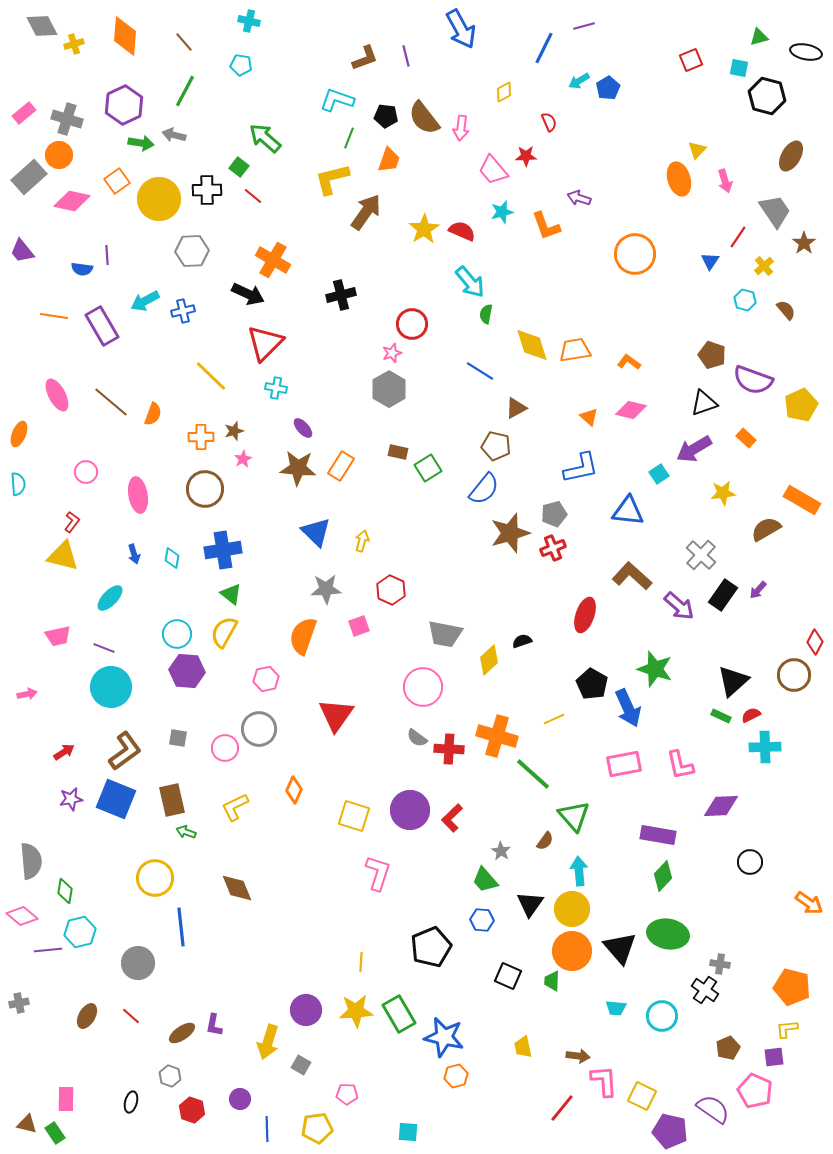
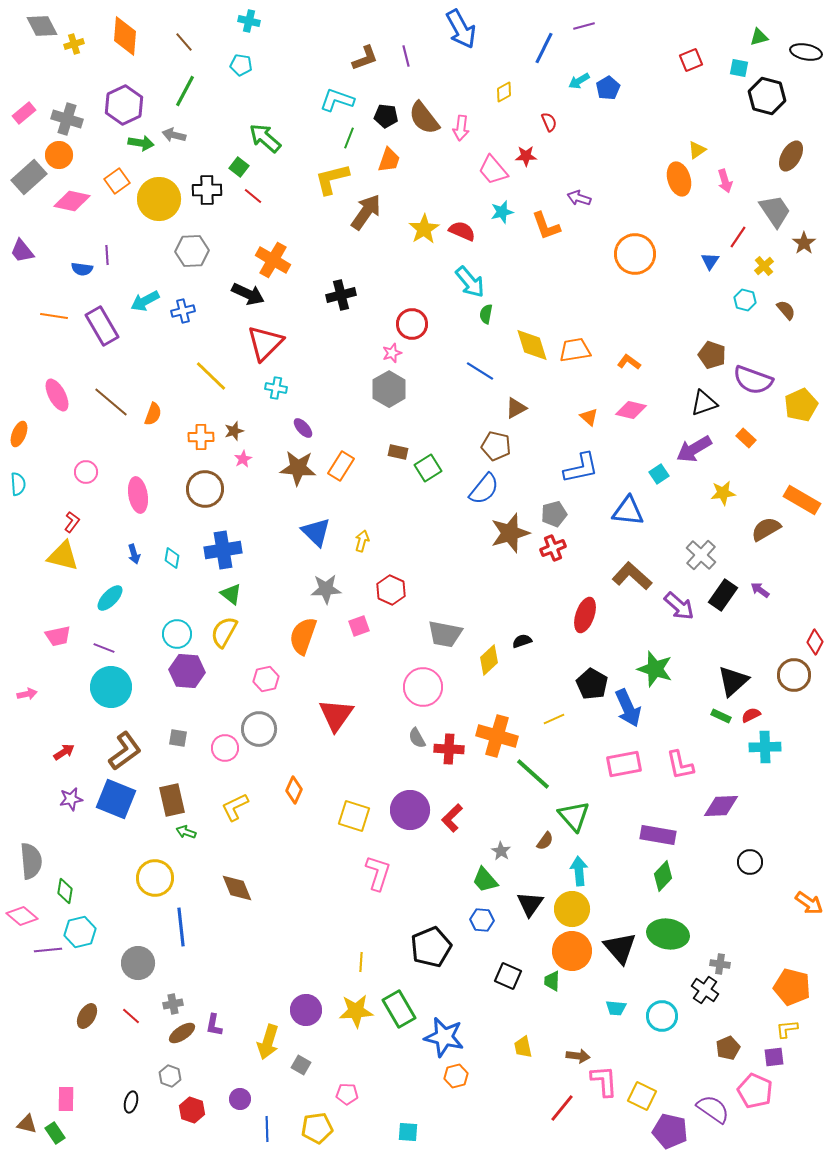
yellow triangle at (697, 150): rotated 12 degrees clockwise
purple arrow at (758, 590): moved 2 px right; rotated 84 degrees clockwise
gray semicircle at (417, 738): rotated 25 degrees clockwise
gray cross at (19, 1003): moved 154 px right, 1 px down
green rectangle at (399, 1014): moved 5 px up
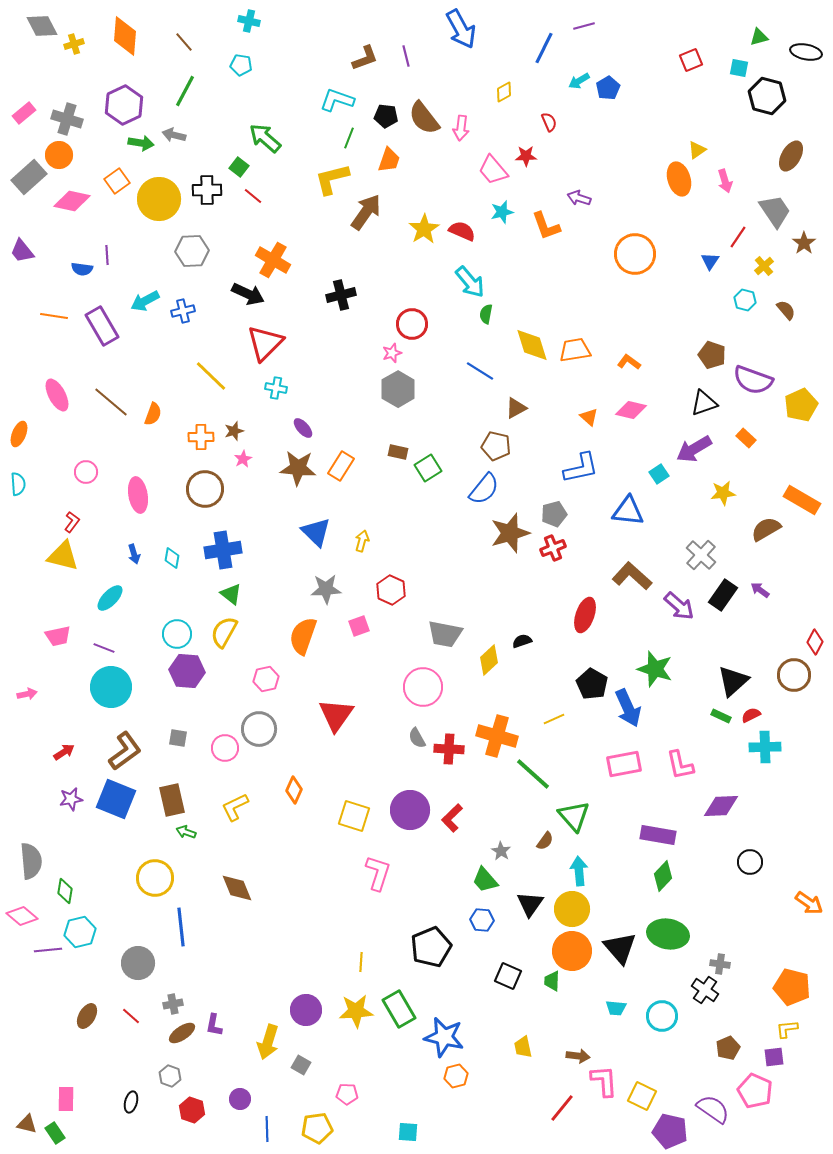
gray hexagon at (389, 389): moved 9 px right
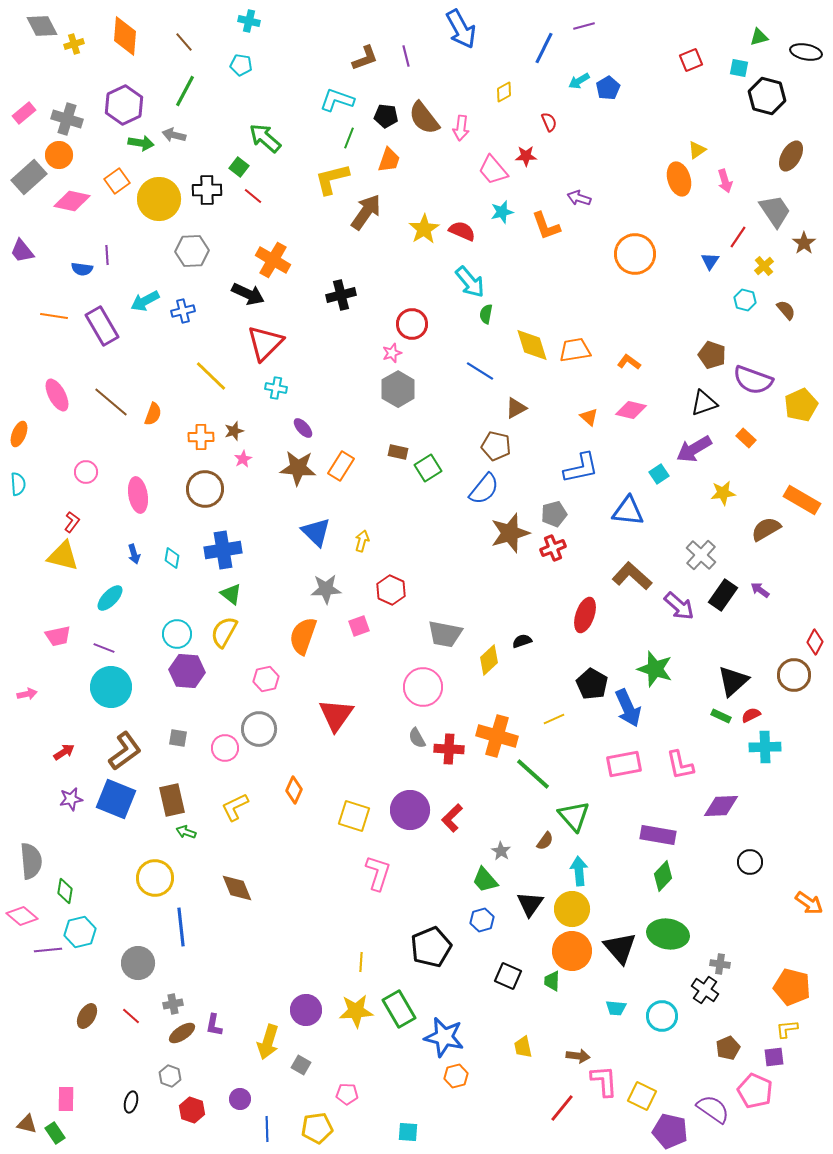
blue hexagon at (482, 920): rotated 20 degrees counterclockwise
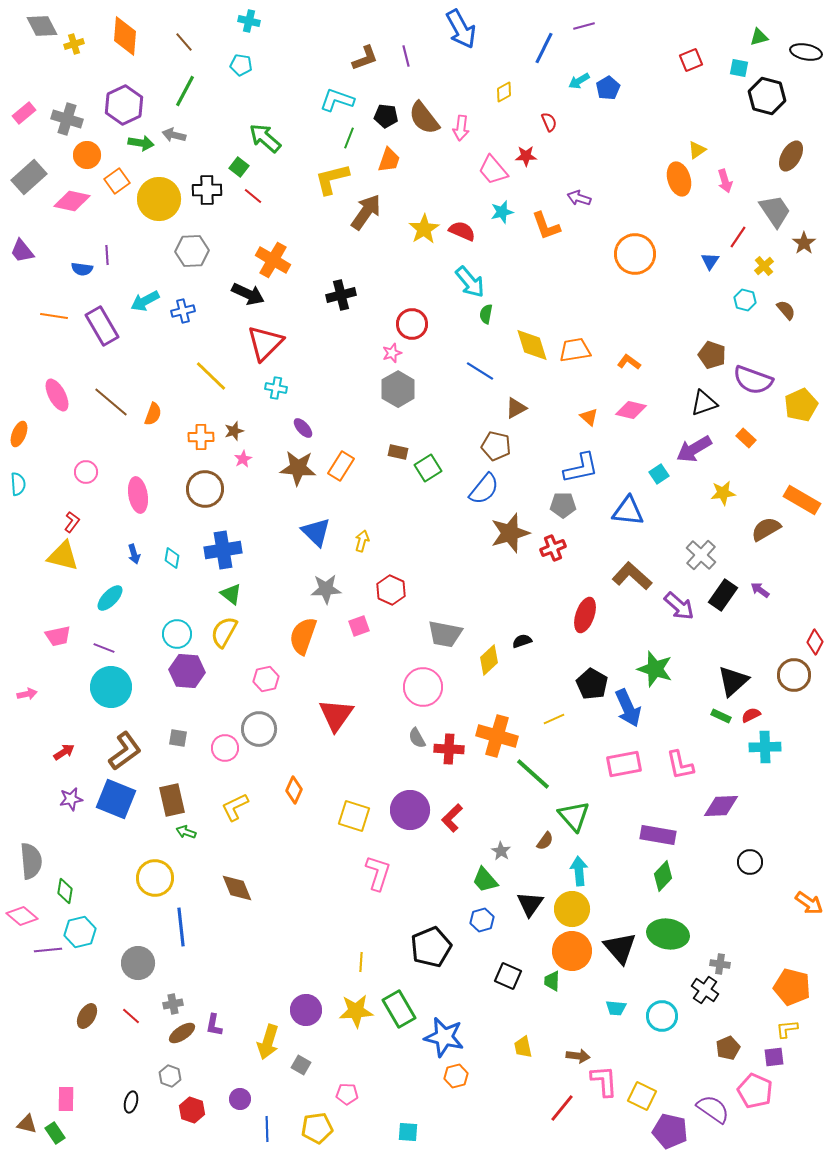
orange circle at (59, 155): moved 28 px right
gray pentagon at (554, 514): moved 9 px right, 9 px up; rotated 15 degrees clockwise
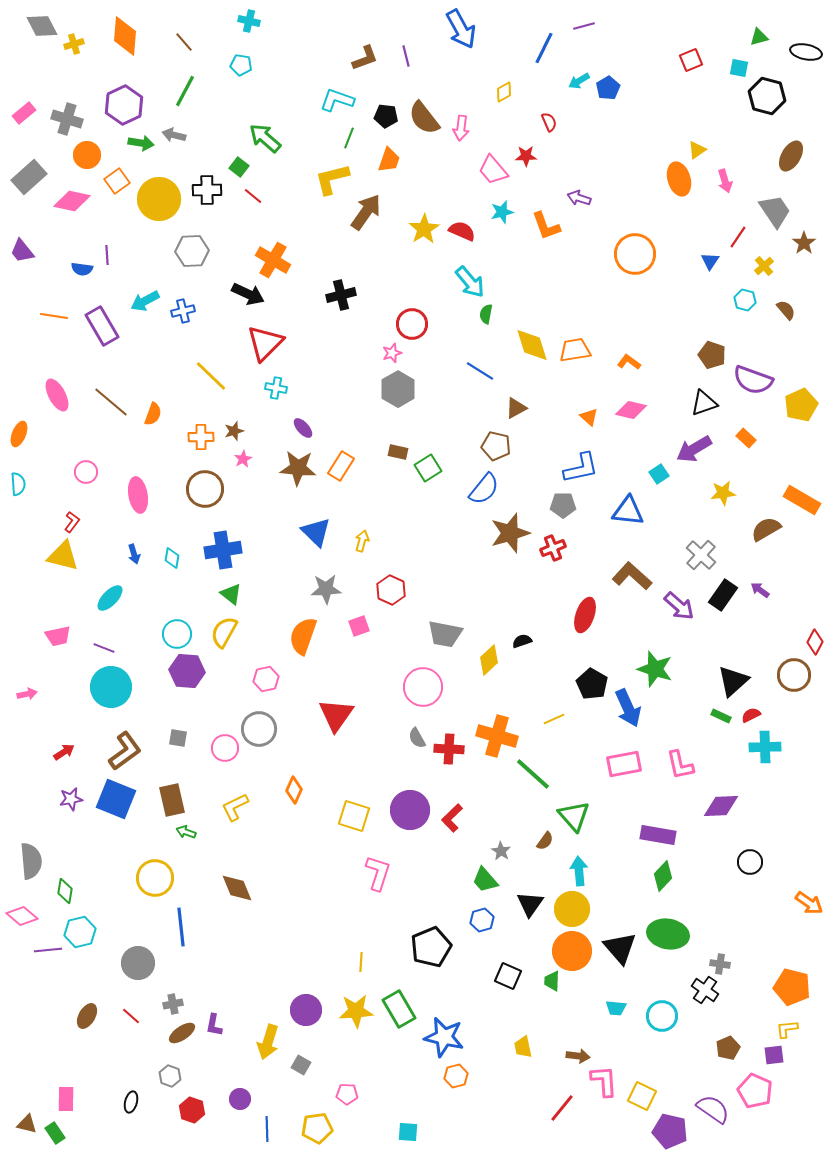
purple square at (774, 1057): moved 2 px up
